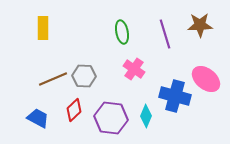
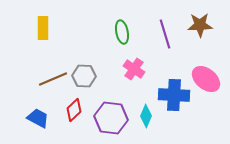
blue cross: moved 1 px left, 1 px up; rotated 12 degrees counterclockwise
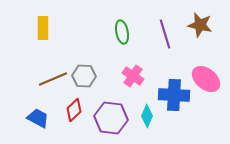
brown star: rotated 15 degrees clockwise
pink cross: moved 1 px left, 7 px down
cyan diamond: moved 1 px right
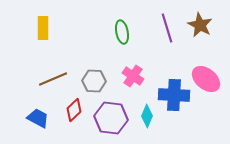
brown star: rotated 15 degrees clockwise
purple line: moved 2 px right, 6 px up
gray hexagon: moved 10 px right, 5 px down
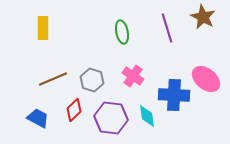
brown star: moved 3 px right, 8 px up
gray hexagon: moved 2 px left, 1 px up; rotated 15 degrees clockwise
cyan diamond: rotated 30 degrees counterclockwise
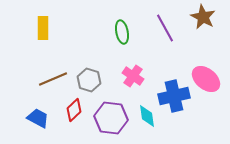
purple line: moved 2 px left; rotated 12 degrees counterclockwise
gray hexagon: moved 3 px left
blue cross: moved 1 px down; rotated 16 degrees counterclockwise
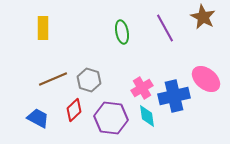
pink cross: moved 9 px right, 12 px down; rotated 25 degrees clockwise
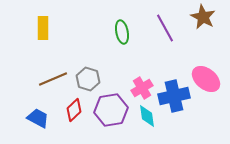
gray hexagon: moved 1 px left, 1 px up
purple hexagon: moved 8 px up; rotated 16 degrees counterclockwise
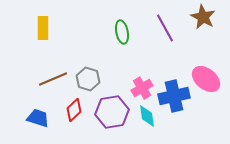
purple hexagon: moved 1 px right, 2 px down
blue trapezoid: rotated 10 degrees counterclockwise
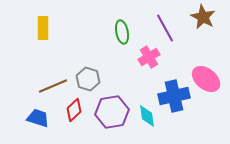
brown line: moved 7 px down
pink cross: moved 7 px right, 31 px up
